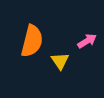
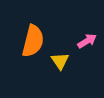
orange semicircle: moved 1 px right
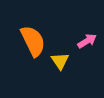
orange semicircle: rotated 40 degrees counterclockwise
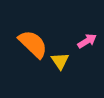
orange semicircle: moved 3 px down; rotated 20 degrees counterclockwise
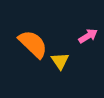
pink arrow: moved 1 px right, 5 px up
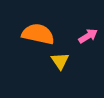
orange semicircle: moved 5 px right, 10 px up; rotated 32 degrees counterclockwise
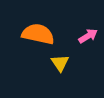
yellow triangle: moved 2 px down
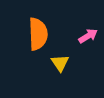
orange semicircle: rotated 76 degrees clockwise
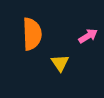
orange semicircle: moved 6 px left
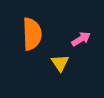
pink arrow: moved 7 px left, 3 px down
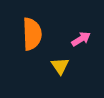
yellow triangle: moved 3 px down
